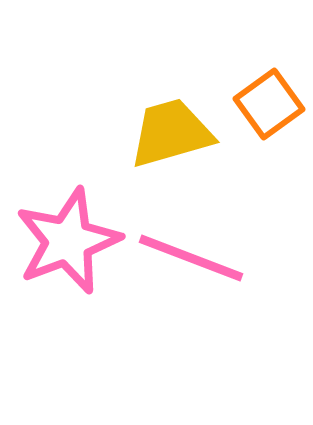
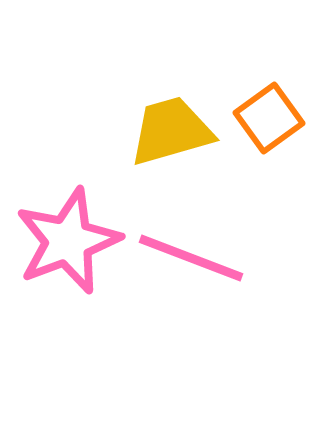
orange square: moved 14 px down
yellow trapezoid: moved 2 px up
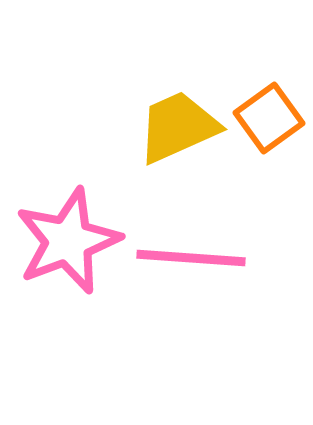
yellow trapezoid: moved 7 px right, 4 px up; rotated 8 degrees counterclockwise
pink line: rotated 17 degrees counterclockwise
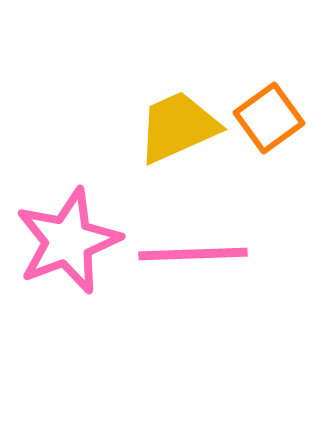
pink line: moved 2 px right, 4 px up; rotated 6 degrees counterclockwise
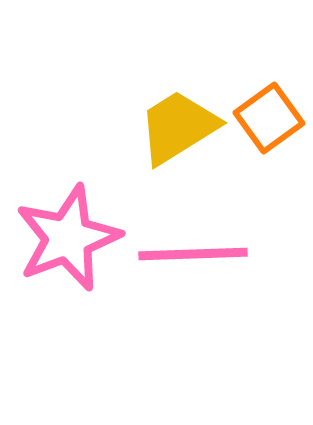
yellow trapezoid: rotated 8 degrees counterclockwise
pink star: moved 3 px up
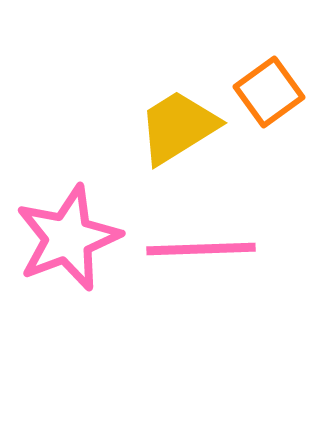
orange square: moved 26 px up
pink line: moved 8 px right, 5 px up
